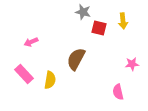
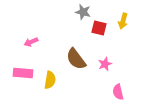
yellow arrow: rotated 21 degrees clockwise
brown semicircle: rotated 65 degrees counterclockwise
pink star: moved 27 px left; rotated 16 degrees counterclockwise
pink rectangle: moved 1 px left, 1 px up; rotated 42 degrees counterclockwise
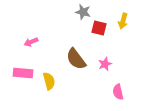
yellow semicircle: moved 1 px left, 1 px down; rotated 24 degrees counterclockwise
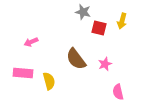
yellow arrow: moved 1 px left
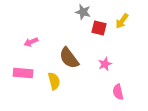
yellow arrow: rotated 21 degrees clockwise
brown semicircle: moved 7 px left, 1 px up
yellow semicircle: moved 5 px right
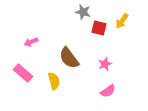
pink rectangle: rotated 36 degrees clockwise
pink semicircle: moved 10 px left, 1 px up; rotated 112 degrees counterclockwise
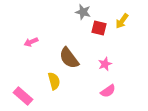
pink rectangle: moved 23 px down
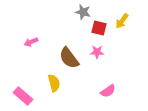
pink star: moved 8 px left, 12 px up; rotated 24 degrees clockwise
yellow semicircle: moved 2 px down
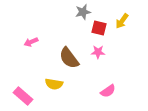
gray star: rotated 28 degrees counterclockwise
pink star: moved 1 px right
yellow semicircle: moved 1 px down; rotated 114 degrees clockwise
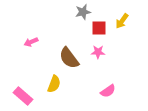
red square: rotated 14 degrees counterclockwise
yellow semicircle: rotated 78 degrees counterclockwise
